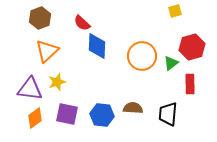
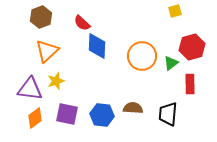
brown hexagon: moved 1 px right, 1 px up
yellow star: moved 1 px left, 1 px up
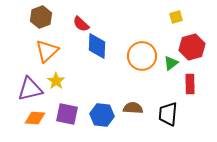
yellow square: moved 1 px right, 6 px down
red semicircle: moved 1 px left, 1 px down
yellow star: rotated 18 degrees counterclockwise
purple triangle: rotated 20 degrees counterclockwise
orange diamond: rotated 40 degrees clockwise
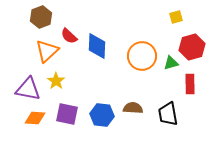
red semicircle: moved 12 px left, 12 px down
green triangle: rotated 21 degrees clockwise
purple triangle: moved 2 px left; rotated 24 degrees clockwise
black trapezoid: rotated 15 degrees counterclockwise
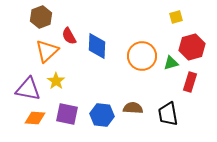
red semicircle: rotated 18 degrees clockwise
red rectangle: moved 2 px up; rotated 18 degrees clockwise
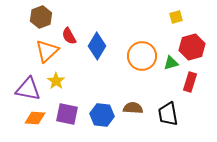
blue diamond: rotated 28 degrees clockwise
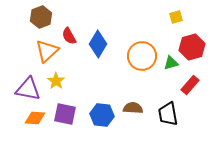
blue diamond: moved 1 px right, 2 px up
red rectangle: moved 3 px down; rotated 24 degrees clockwise
purple square: moved 2 px left
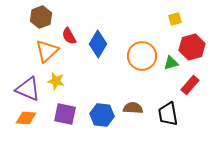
yellow square: moved 1 px left, 2 px down
yellow star: rotated 24 degrees counterclockwise
purple triangle: rotated 12 degrees clockwise
orange diamond: moved 9 px left
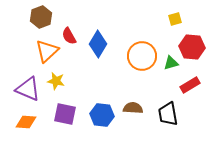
red hexagon: rotated 20 degrees clockwise
red rectangle: rotated 18 degrees clockwise
orange diamond: moved 4 px down
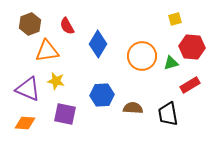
brown hexagon: moved 11 px left, 7 px down
red semicircle: moved 2 px left, 10 px up
orange triangle: rotated 35 degrees clockwise
blue hexagon: moved 20 px up; rotated 10 degrees counterclockwise
orange diamond: moved 1 px left, 1 px down
